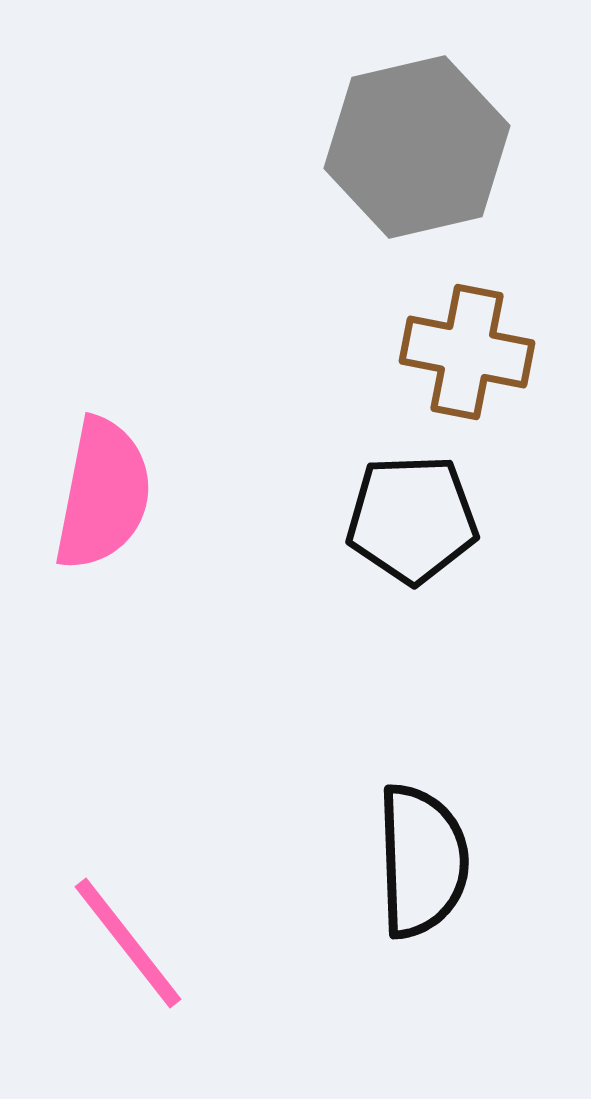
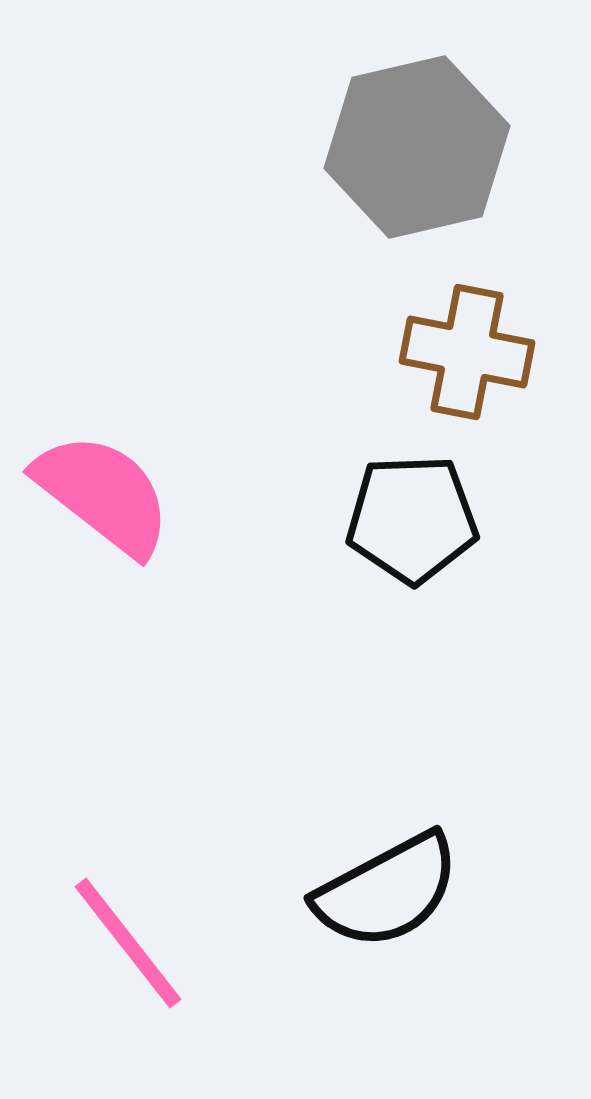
pink semicircle: rotated 63 degrees counterclockwise
black semicircle: moved 35 px left, 30 px down; rotated 64 degrees clockwise
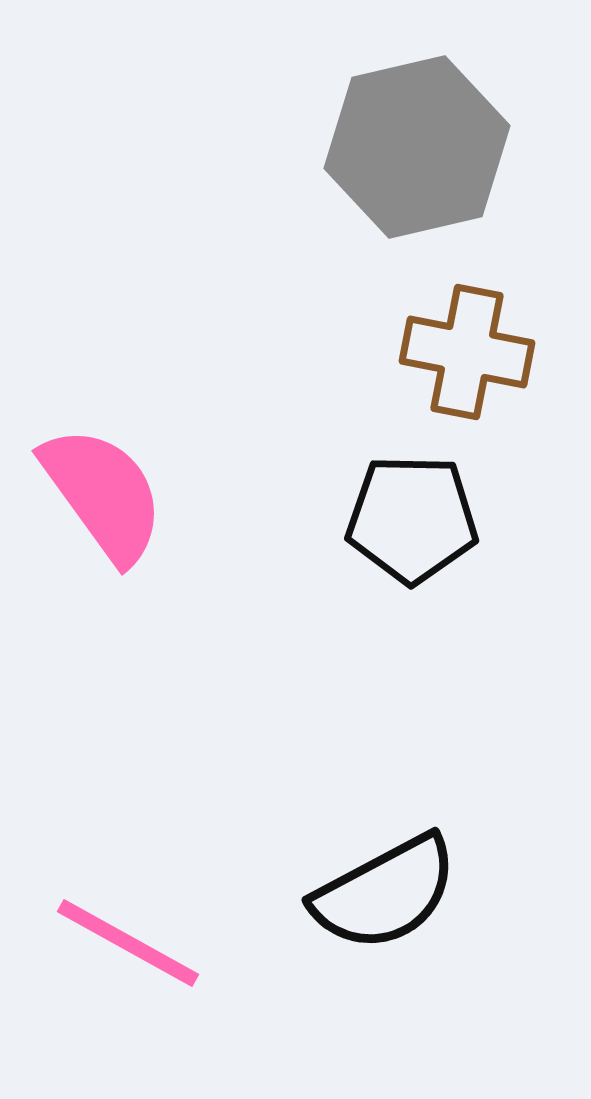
pink semicircle: rotated 16 degrees clockwise
black pentagon: rotated 3 degrees clockwise
black semicircle: moved 2 px left, 2 px down
pink line: rotated 23 degrees counterclockwise
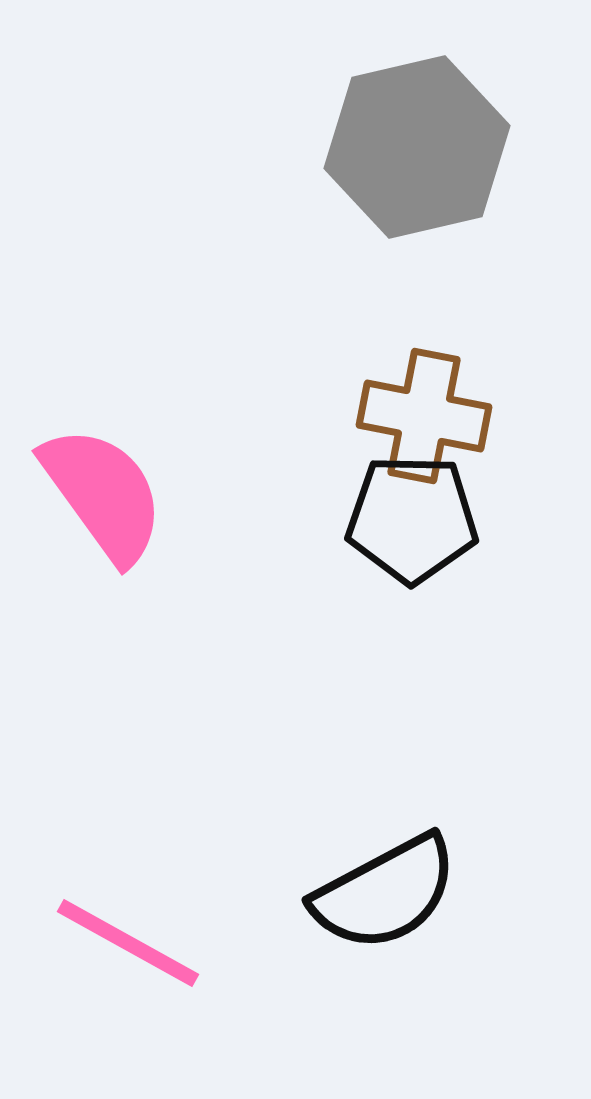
brown cross: moved 43 px left, 64 px down
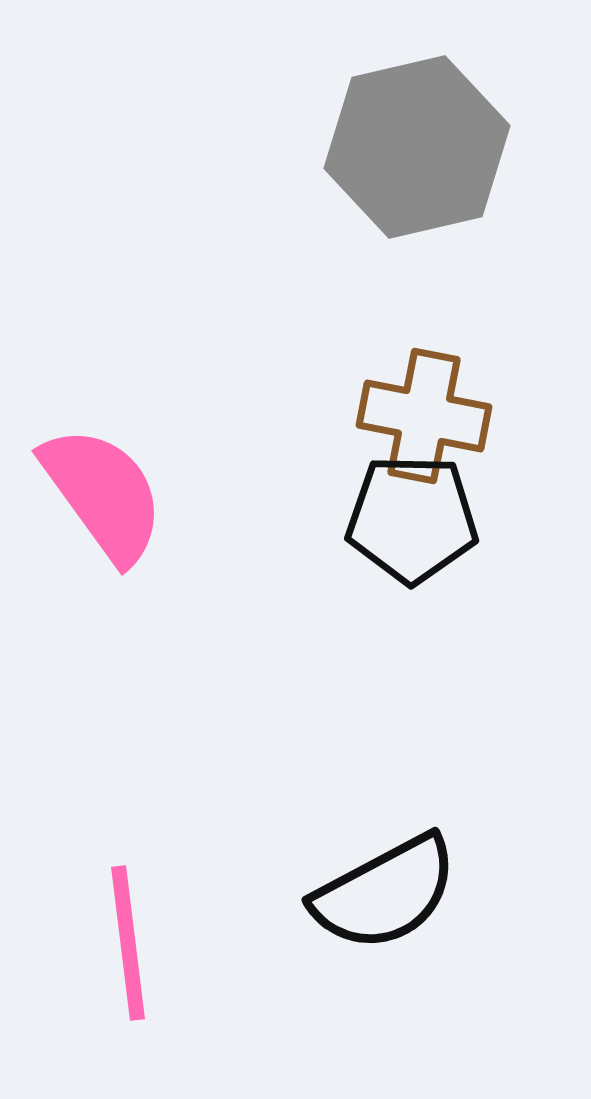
pink line: rotated 54 degrees clockwise
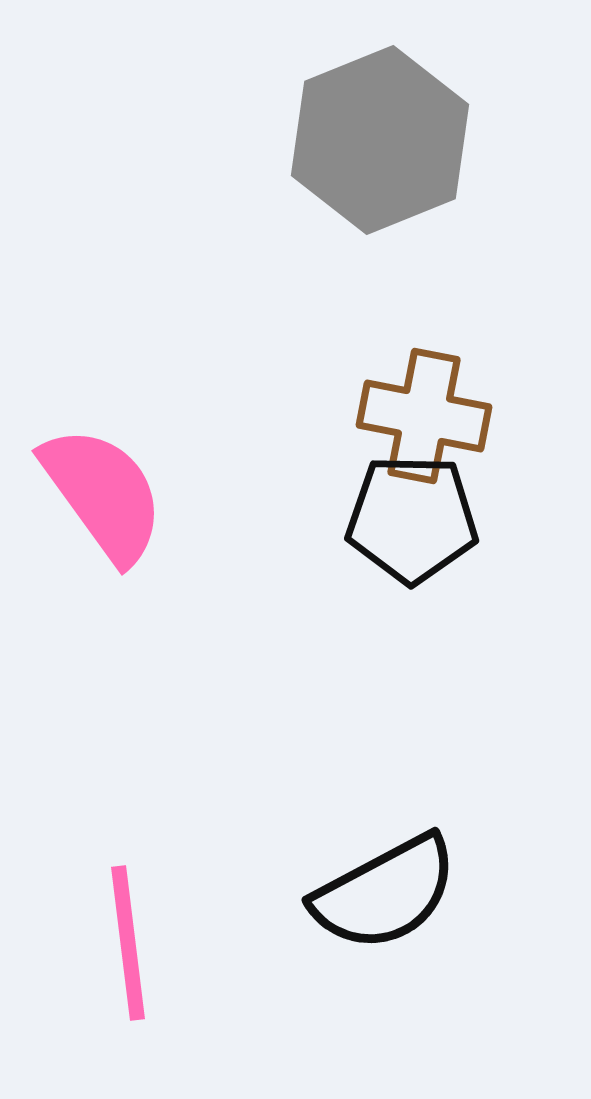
gray hexagon: moved 37 px left, 7 px up; rotated 9 degrees counterclockwise
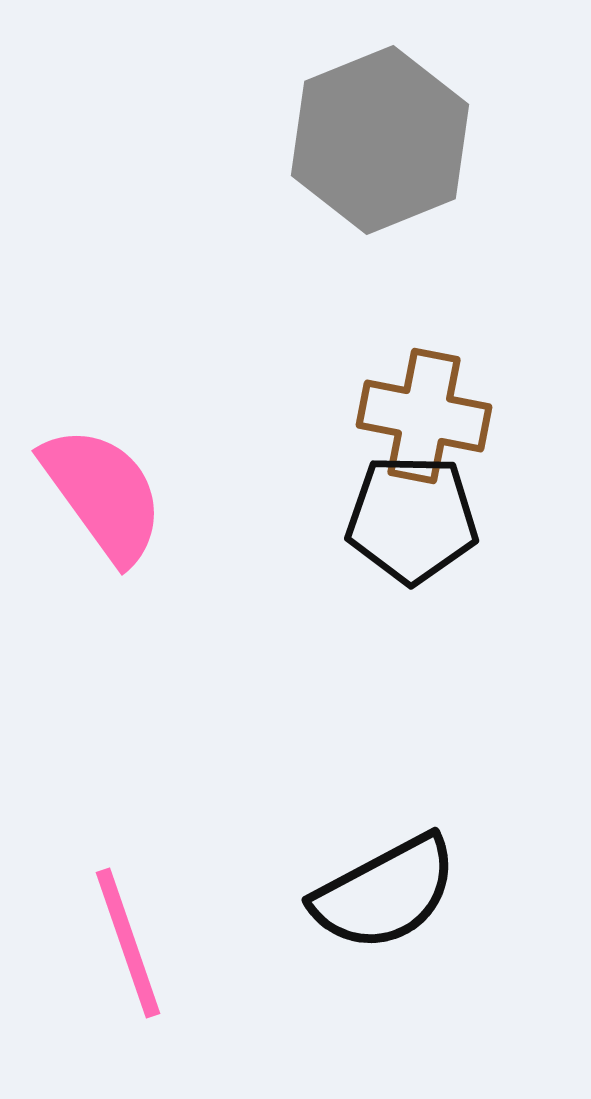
pink line: rotated 12 degrees counterclockwise
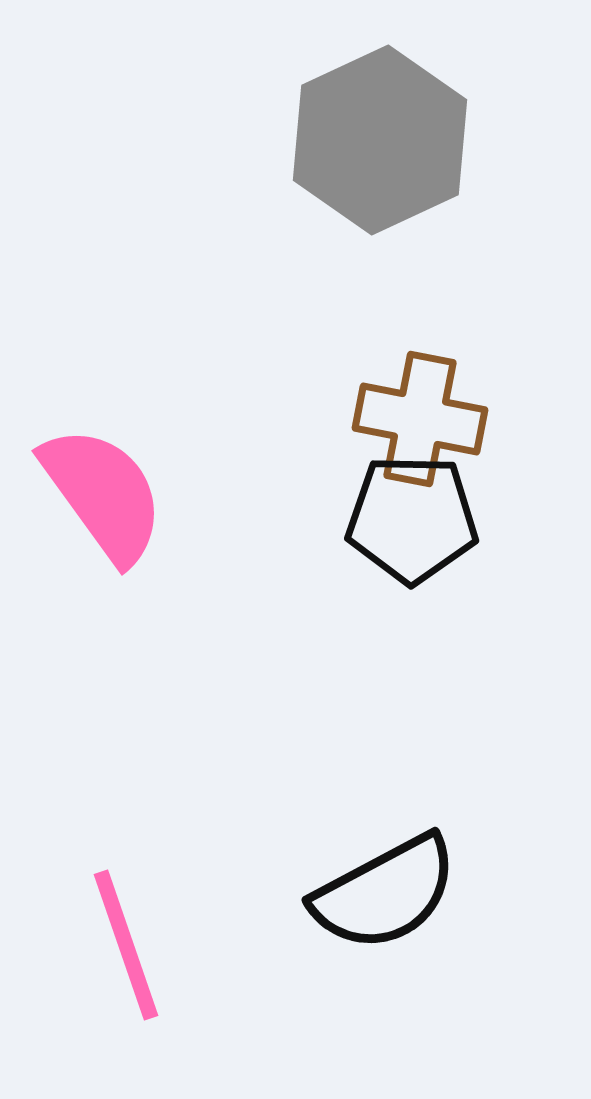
gray hexagon: rotated 3 degrees counterclockwise
brown cross: moved 4 px left, 3 px down
pink line: moved 2 px left, 2 px down
